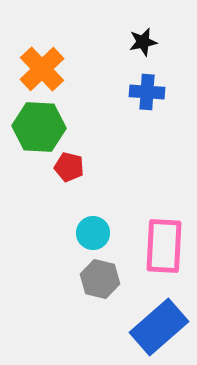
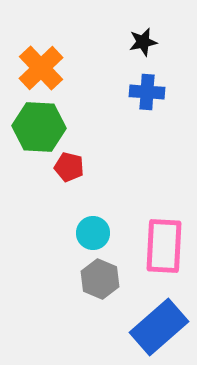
orange cross: moved 1 px left, 1 px up
gray hexagon: rotated 9 degrees clockwise
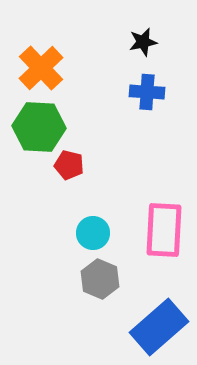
red pentagon: moved 2 px up
pink rectangle: moved 16 px up
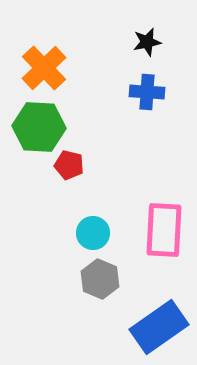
black star: moved 4 px right
orange cross: moved 3 px right
blue rectangle: rotated 6 degrees clockwise
